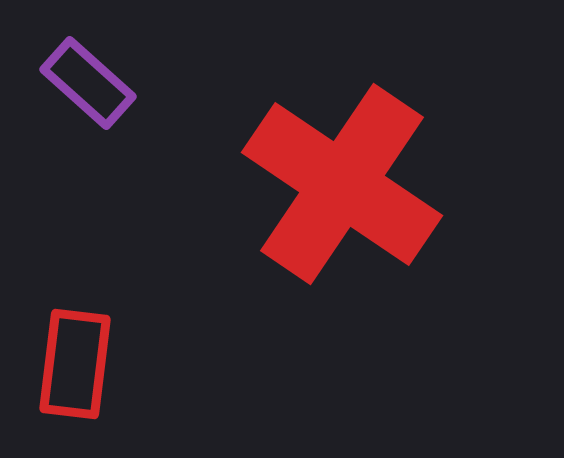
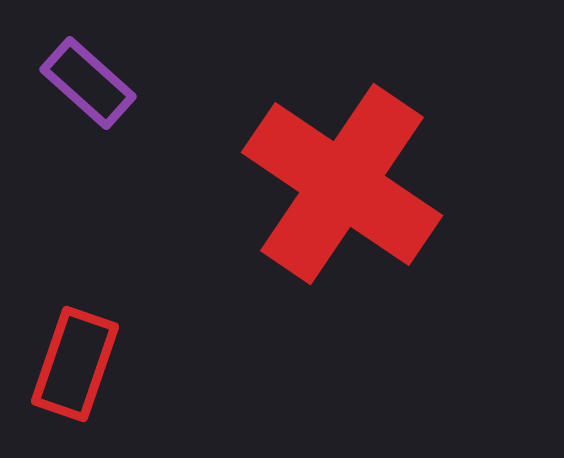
red rectangle: rotated 12 degrees clockwise
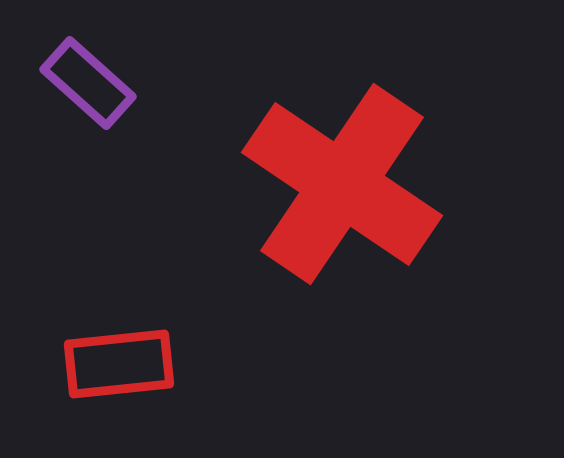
red rectangle: moved 44 px right; rotated 65 degrees clockwise
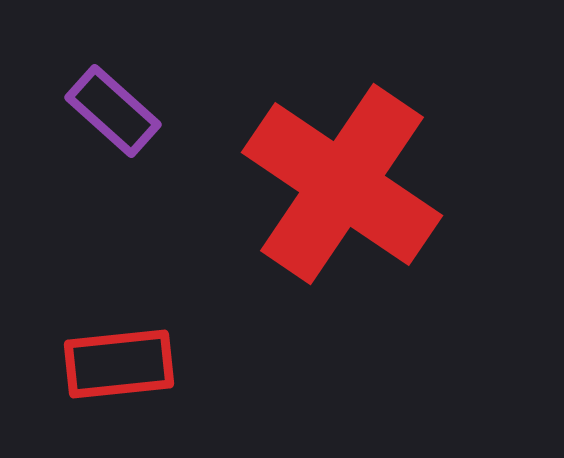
purple rectangle: moved 25 px right, 28 px down
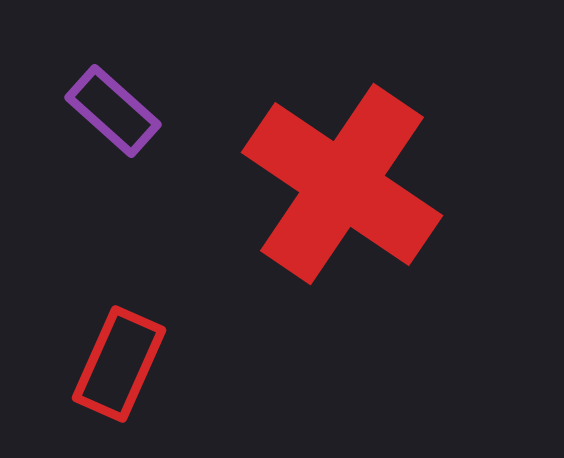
red rectangle: rotated 60 degrees counterclockwise
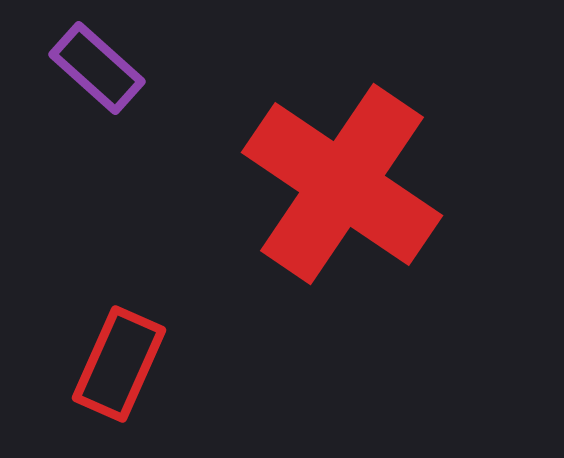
purple rectangle: moved 16 px left, 43 px up
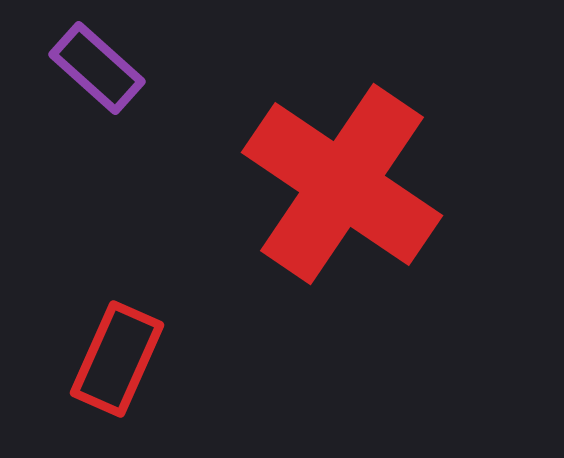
red rectangle: moved 2 px left, 5 px up
